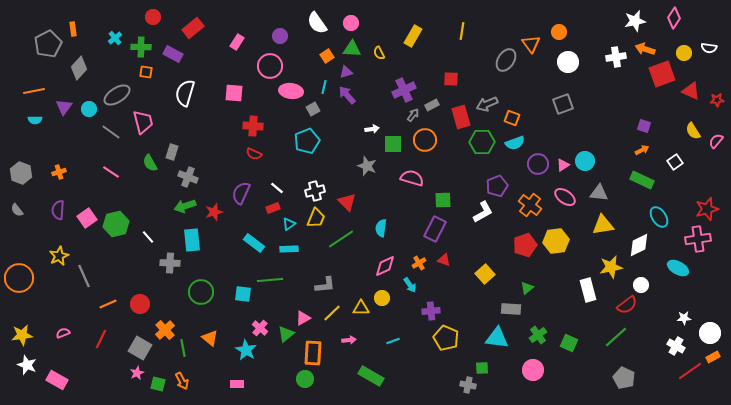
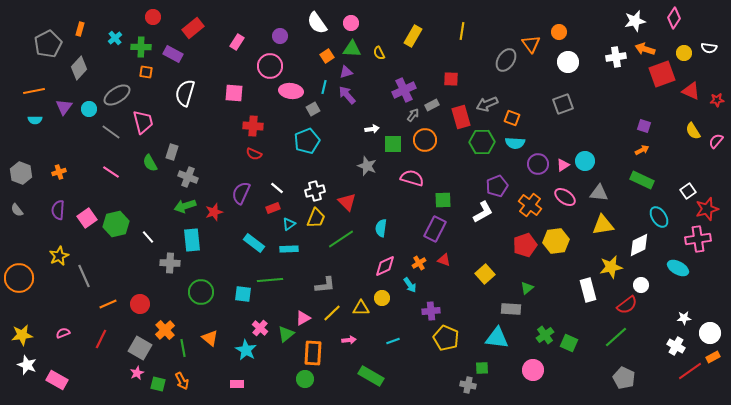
orange rectangle at (73, 29): moved 7 px right; rotated 24 degrees clockwise
cyan semicircle at (515, 143): rotated 24 degrees clockwise
white square at (675, 162): moved 13 px right, 29 px down
green cross at (538, 335): moved 7 px right
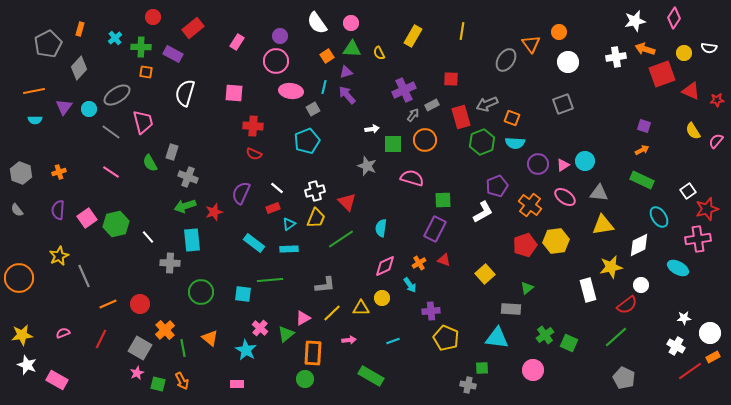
pink circle at (270, 66): moved 6 px right, 5 px up
green hexagon at (482, 142): rotated 20 degrees counterclockwise
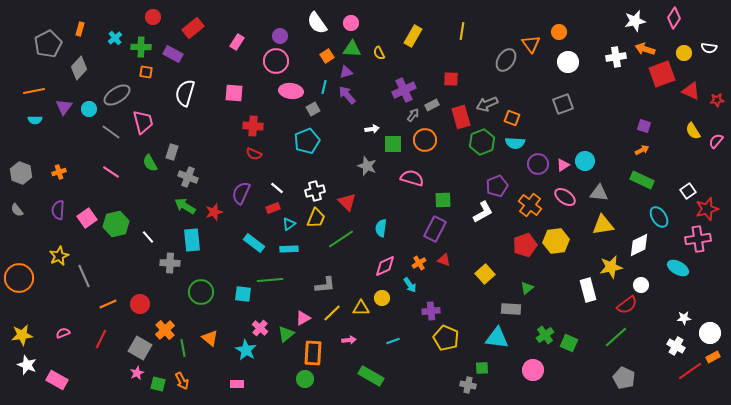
green arrow at (185, 206): rotated 50 degrees clockwise
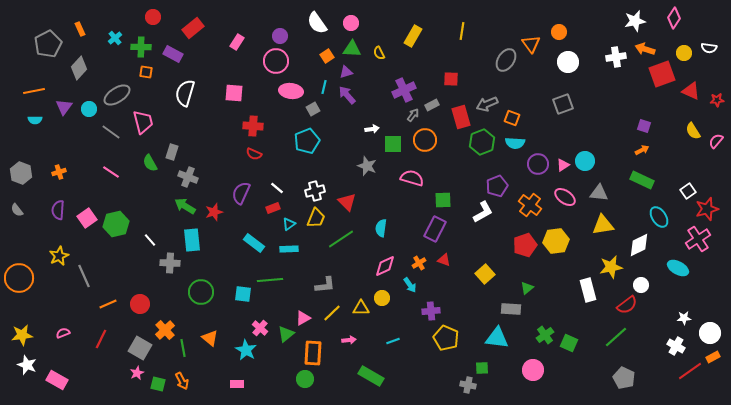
orange rectangle at (80, 29): rotated 40 degrees counterclockwise
white line at (148, 237): moved 2 px right, 3 px down
pink cross at (698, 239): rotated 25 degrees counterclockwise
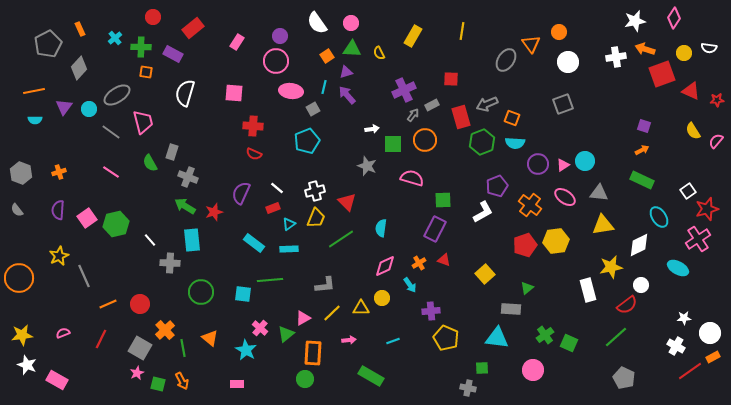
gray cross at (468, 385): moved 3 px down
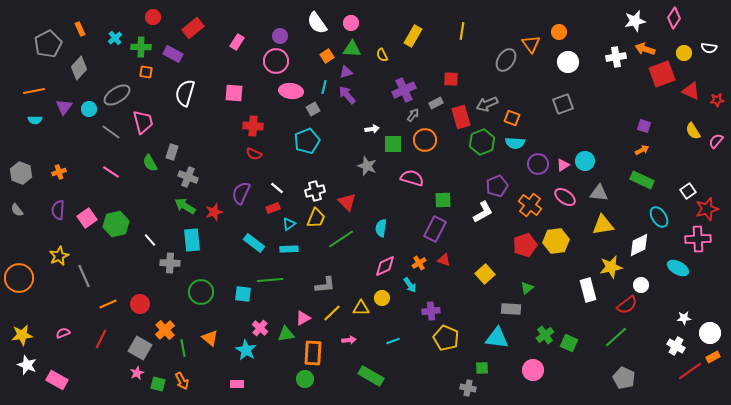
yellow semicircle at (379, 53): moved 3 px right, 2 px down
gray rectangle at (432, 105): moved 4 px right, 2 px up
pink cross at (698, 239): rotated 30 degrees clockwise
green triangle at (286, 334): rotated 30 degrees clockwise
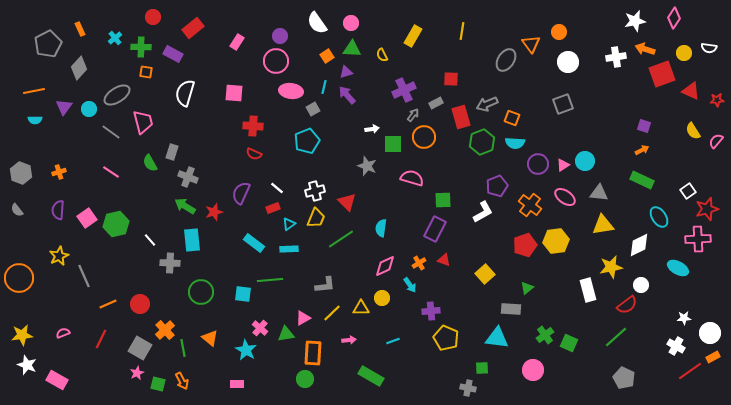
orange circle at (425, 140): moved 1 px left, 3 px up
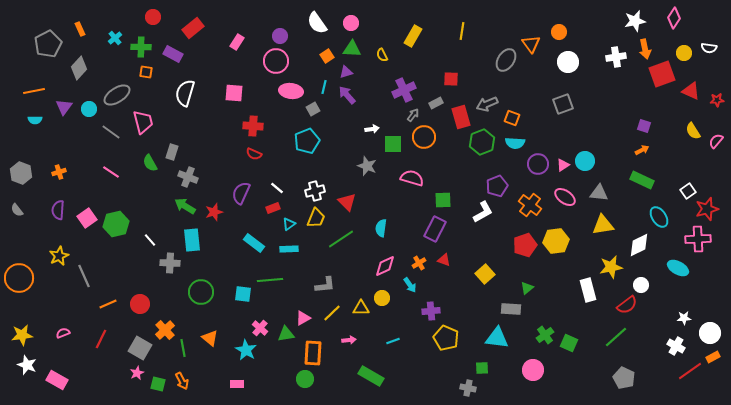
orange arrow at (645, 49): rotated 120 degrees counterclockwise
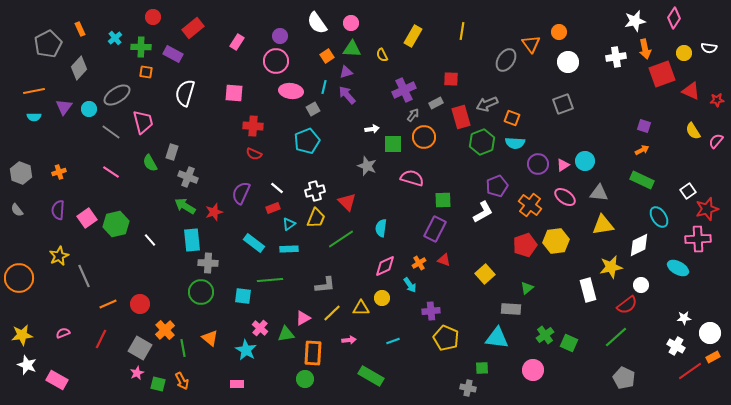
cyan semicircle at (35, 120): moved 1 px left, 3 px up
gray cross at (170, 263): moved 38 px right
cyan square at (243, 294): moved 2 px down
